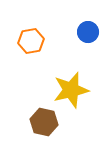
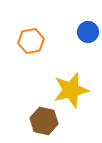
brown hexagon: moved 1 px up
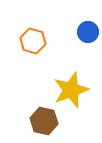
orange hexagon: moved 2 px right; rotated 25 degrees clockwise
yellow star: rotated 6 degrees counterclockwise
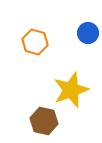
blue circle: moved 1 px down
orange hexagon: moved 2 px right, 1 px down
